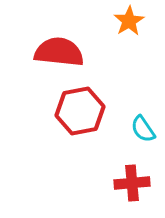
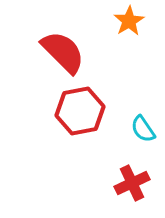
red semicircle: moved 4 px right; rotated 39 degrees clockwise
red cross: rotated 20 degrees counterclockwise
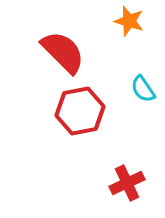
orange star: rotated 24 degrees counterclockwise
cyan semicircle: moved 40 px up
red cross: moved 5 px left
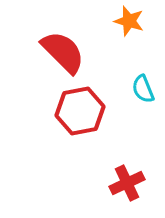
cyan semicircle: rotated 12 degrees clockwise
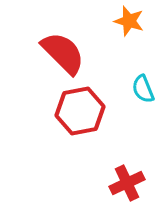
red semicircle: moved 1 px down
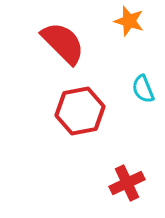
red semicircle: moved 10 px up
